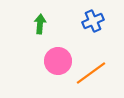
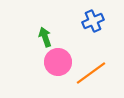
green arrow: moved 5 px right, 13 px down; rotated 24 degrees counterclockwise
pink circle: moved 1 px down
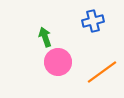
blue cross: rotated 10 degrees clockwise
orange line: moved 11 px right, 1 px up
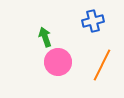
orange line: moved 7 px up; rotated 28 degrees counterclockwise
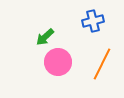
green arrow: rotated 114 degrees counterclockwise
orange line: moved 1 px up
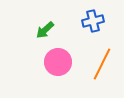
green arrow: moved 7 px up
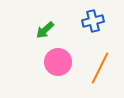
orange line: moved 2 px left, 4 px down
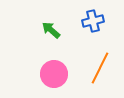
green arrow: moved 6 px right; rotated 84 degrees clockwise
pink circle: moved 4 px left, 12 px down
